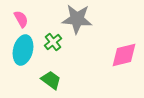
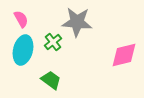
gray star: moved 3 px down
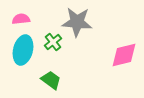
pink semicircle: rotated 66 degrees counterclockwise
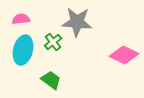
pink diamond: rotated 40 degrees clockwise
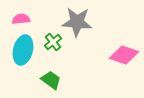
pink diamond: rotated 8 degrees counterclockwise
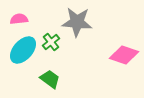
pink semicircle: moved 2 px left
green cross: moved 2 px left
cyan ellipse: rotated 28 degrees clockwise
green trapezoid: moved 1 px left, 1 px up
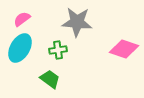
pink semicircle: moved 3 px right; rotated 30 degrees counterclockwise
green cross: moved 7 px right, 8 px down; rotated 30 degrees clockwise
cyan ellipse: moved 3 px left, 2 px up; rotated 12 degrees counterclockwise
pink diamond: moved 6 px up
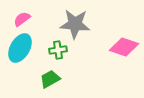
gray star: moved 2 px left, 2 px down
pink diamond: moved 2 px up
green trapezoid: rotated 65 degrees counterclockwise
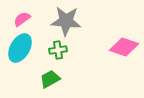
gray star: moved 9 px left, 3 px up
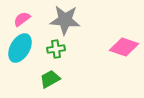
gray star: moved 1 px left, 1 px up
green cross: moved 2 px left, 1 px up
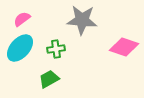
gray star: moved 17 px right
cyan ellipse: rotated 12 degrees clockwise
green trapezoid: moved 1 px left
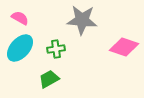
pink semicircle: moved 2 px left, 1 px up; rotated 66 degrees clockwise
